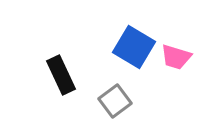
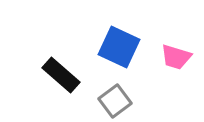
blue square: moved 15 px left; rotated 6 degrees counterclockwise
black rectangle: rotated 24 degrees counterclockwise
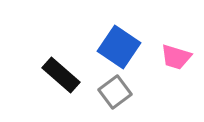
blue square: rotated 9 degrees clockwise
gray square: moved 9 px up
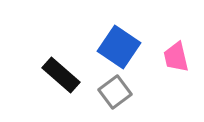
pink trapezoid: rotated 60 degrees clockwise
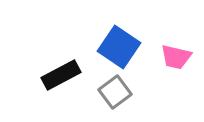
pink trapezoid: rotated 64 degrees counterclockwise
black rectangle: rotated 69 degrees counterclockwise
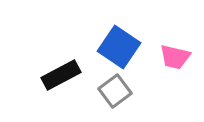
pink trapezoid: moved 1 px left
gray square: moved 1 px up
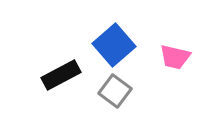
blue square: moved 5 px left, 2 px up; rotated 15 degrees clockwise
gray square: rotated 16 degrees counterclockwise
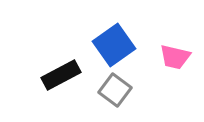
blue square: rotated 6 degrees clockwise
gray square: moved 1 px up
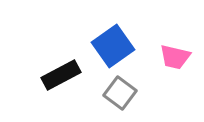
blue square: moved 1 px left, 1 px down
gray square: moved 5 px right, 3 px down
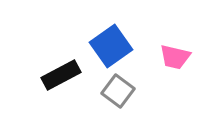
blue square: moved 2 px left
gray square: moved 2 px left, 2 px up
